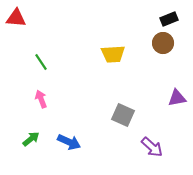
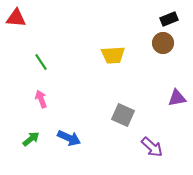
yellow trapezoid: moved 1 px down
blue arrow: moved 4 px up
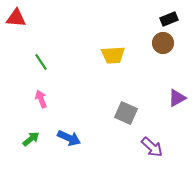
purple triangle: rotated 18 degrees counterclockwise
gray square: moved 3 px right, 2 px up
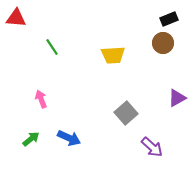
green line: moved 11 px right, 15 px up
gray square: rotated 25 degrees clockwise
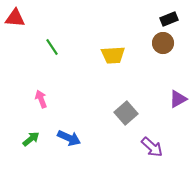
red triangle: moved 1 px left
purple triangle: moved 1 px right, 1 px down
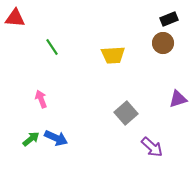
purple triangle: rotated 12 degrees clockwise
blue arrow: moved 13 px left
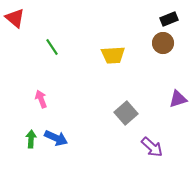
red triangle: rotated 35 degrees clockwise
green arrow: rotated 48 degrees counterclockwise
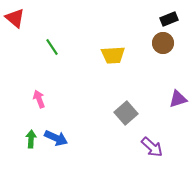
pink arrow: moved 2 px left
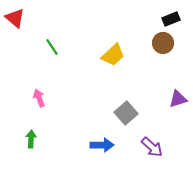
black rectangle: moved 2 px right
yellow trapezoid: rotated 40 degrees counterclockwise
pink arrow: moved 1 px up
blue arrow: moved 46 px right, 7 px down; rotated 25 degrees counterclockwise
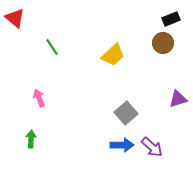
blue arrow: moved 20 px right
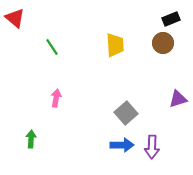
yellow trapezoid: moved 2 px right, 10 px up; rotated 50 degrees counterclockwise
pink arrow: moved 17 px right; rotated 30 degrees clockwise
purple arrow: rotated 50 degrees clockwise
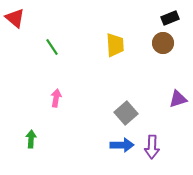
black rectangle: moved 1 px left, 1 px up
